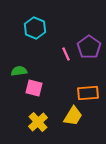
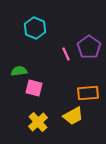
yellow trapezoid: rotated 30 degrees clockwise
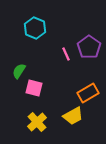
green semicircle: rotated 49 degrees counterclockwise
orange rectangle: rotated 25 degrees counterclockwise
yellow cross: moved 1 px left
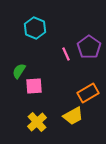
pink square: moved 2 px up; rotated 18 degrees counterclockwise
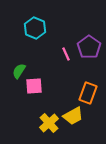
orange rectangle: rotated 40 degrees counterclockwise
yellow cross: moved 12 px right, 1 px down
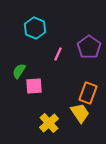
pink line: moved 8 px left; rotated 48 degrees clockwise
yellow trapezoid: moved 7 px right, 3 px up; rotated 95 degrees counterclockwise
